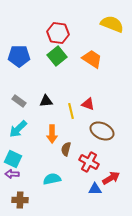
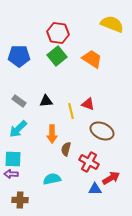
cyan square: rotated 24 degrees counterclockwise
purple arrow: moved 1 px left
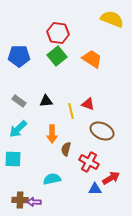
yellow semicircle: moved 5 px up
purple arrow: moved 23 px right, 28 px down
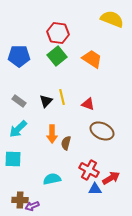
black triangle: rotated 40 degrees counterclockwise
yellow line: moved 9 px left, 14 px up
brown semicircle: moved 6 px up
red cross: moved 8 px down
purple arrow: moved 2 px left, 4 px down; rotated 24 degrees counterclockwise
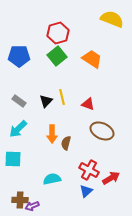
red hexagon: rotated 25 degrees counterclockwise
blue triangle: moved 9 px left, 2 px down; rotated 40 degrees counterclockwise
